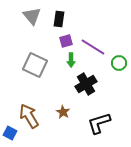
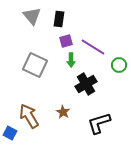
green circle: moved 2 px down
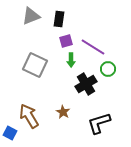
gray triangle: moved 1 px left; rotated 48 degrees clockwise
green circle: moved 11 px left, 4 px down
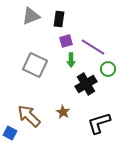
brown arrow: rotated 15 degrees counterclockwise
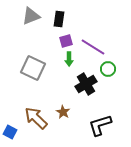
green arrow: moved 2 px left, 1 px up
gray square: moved 2 px left, 3 px down
brown arrow: moved 7 px right, 2 px down
black L-shape: moved 1 px right, 2 px down
blue square: moved 1 px up
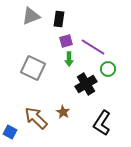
black L-shape: moved 2 px right, 2 px up; rotated 40 degrees counterclockwise
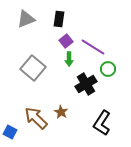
gray triangle: moved 5 px left, 3 px down
purple square: rotated 24 degrees counterclockwise
gray square: rotated 15 degrees clockwise
brown star: moved 2 px left
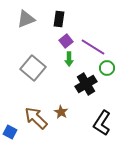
green circle: moved 1 px left, 1 px up
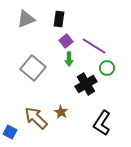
purple line: moved 1 px right, 1 px up
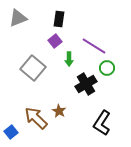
gray triangle: moved 8 px left, 1 px up
purple square: moved 11 px left
brown star: moved 2 px left, 1 px up
blue square: moved 1 px right; rotated 24 degrees clockwise
